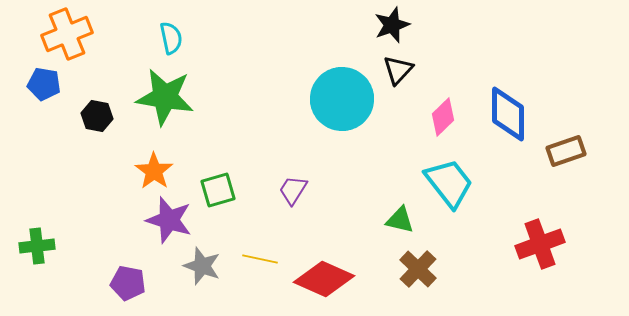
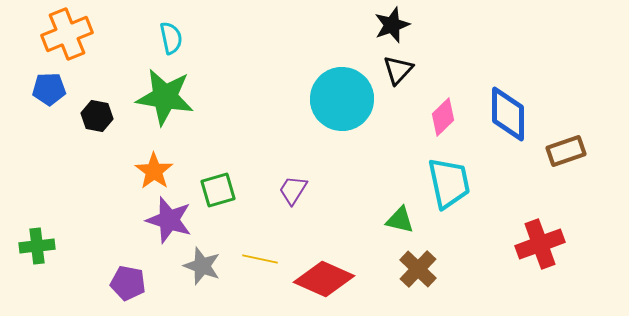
blue pentagon: moved 5 px right, 5 px down; rotated 12 degrees counterclockwise
cyan trapezoid: rotated 26 degrees clockwise
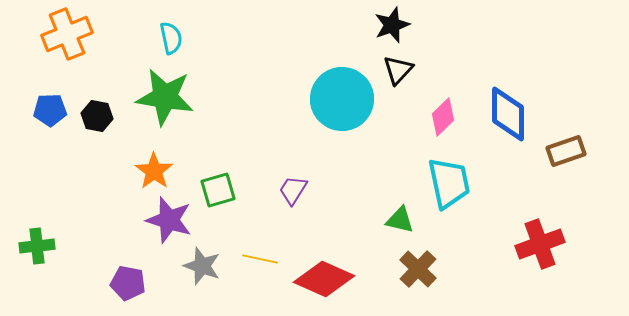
blue pentagon: moved 1 px right, 21 px down
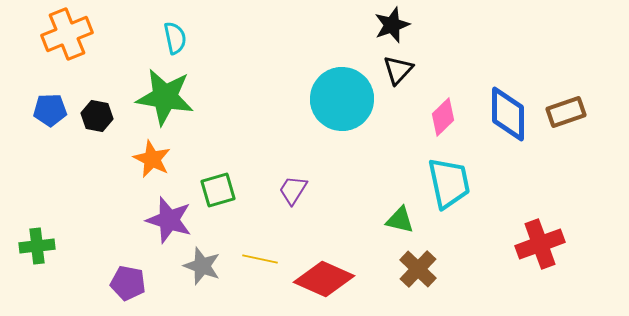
cyan semicircle: moved 4 px right
brown rectangle: moved 39 px up
orange star: moved 2 px left, 12 px up; rotated 9 degrees counterclockwise
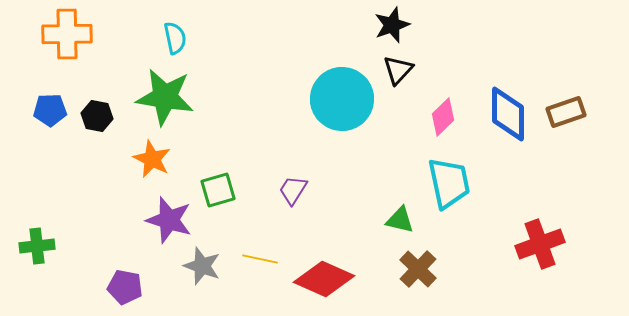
orange cross: rotated 21 degrees clockwise
purple pentagon: moved 3 px left, 4 px down
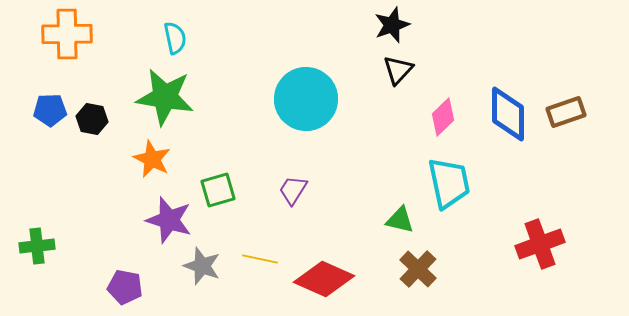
cyan circle: moved 36 px left
black hexagon: moved 5 px left, 3 px down
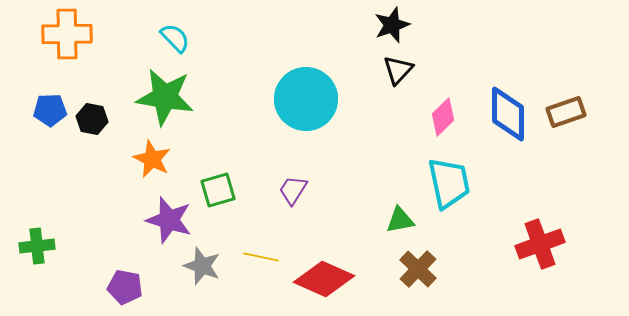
cyan semicircle: rotated 32 degrees counterclockwise
green triangle: rotated 24 degrees counterclockwise
yellow line: moved 1 px right, 2 px up
